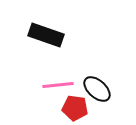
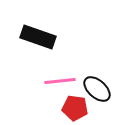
black rectangle: moved 8 px left, 2 px down
pink line: moved 2 px right, 4 px up
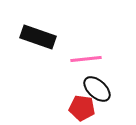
pink line: moved 26 px right, 22 px up
red pentagon: moved 7 px right
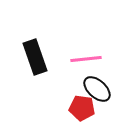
black rectangle: moved 3 px left, 20 px down; rotated 52 degrees clockwise
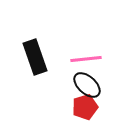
black ellipse: moved 10 px left, 4 px up
red pentagon: moved 3 px right, 1 px up; rotated 25 degrees counterclockwise
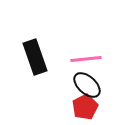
red pentagon: rotated 10 degrees counterclockwise
